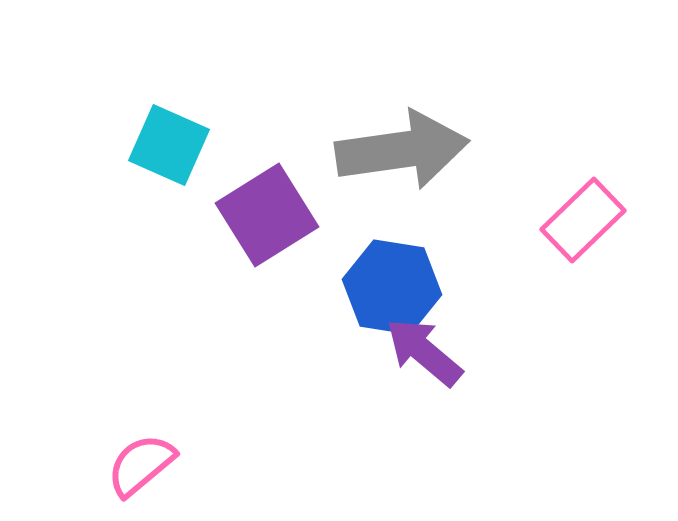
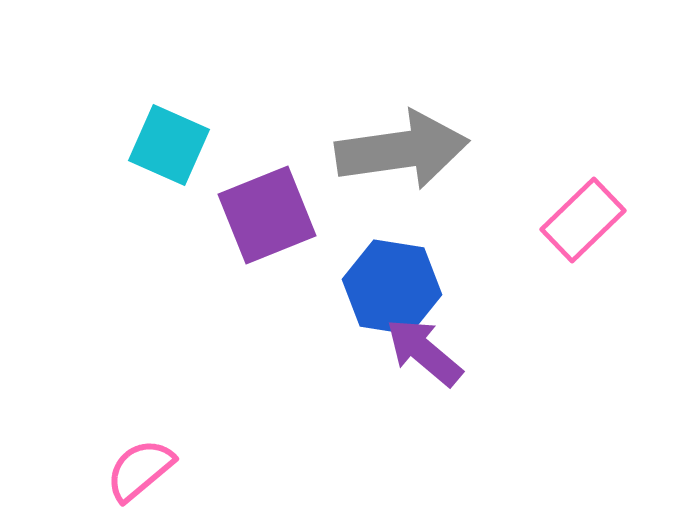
purple square: rotated 10 degrees clockwise
pink semicircle: moved 1 px left, 5 px down
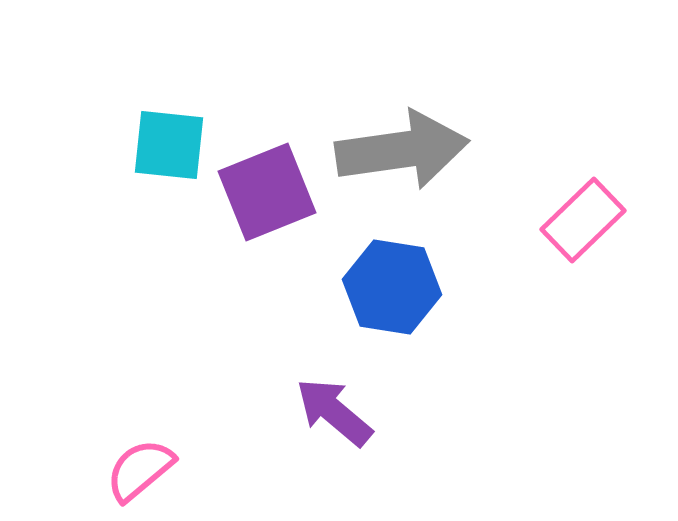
cyan square: rotated 18 degrees counterclockwise
purple square: moved 23 px up
purple arrow: moved 90 px left, 60 px down
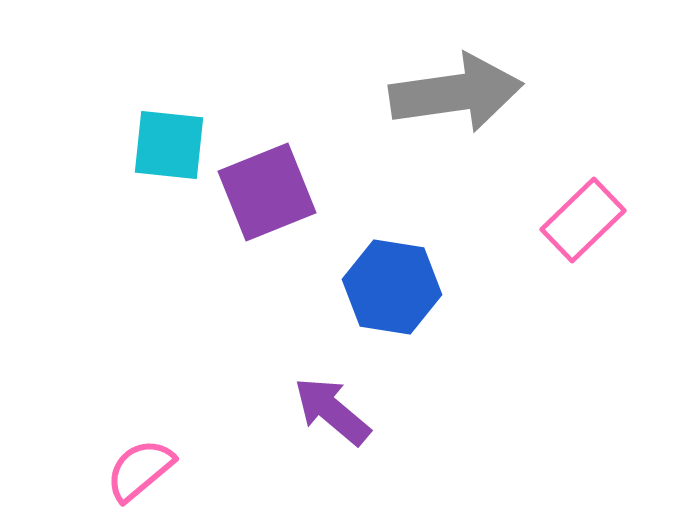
gray arrow: moved 54 px right, 57 px up
purple arrow: moved 2 px left, 1 px up
